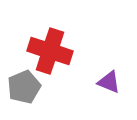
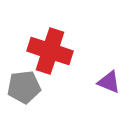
gray pentagon: rotated 16 degrees clockwise
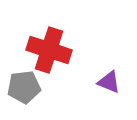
red cross: moved 1 px left, 1 px up
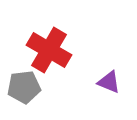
red cross: rotated 12 degrees clockwise
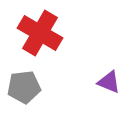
red cross: moved 9 px left, 17 px up
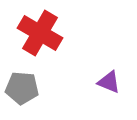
gray pentagon: moved 2 px left, 1 px down; rotated 12 degrees clockwise
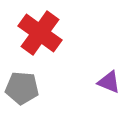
red cross: rotated 6 degrees clockwise
